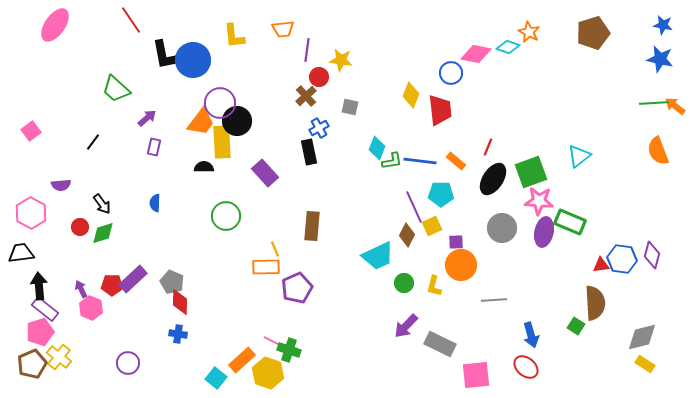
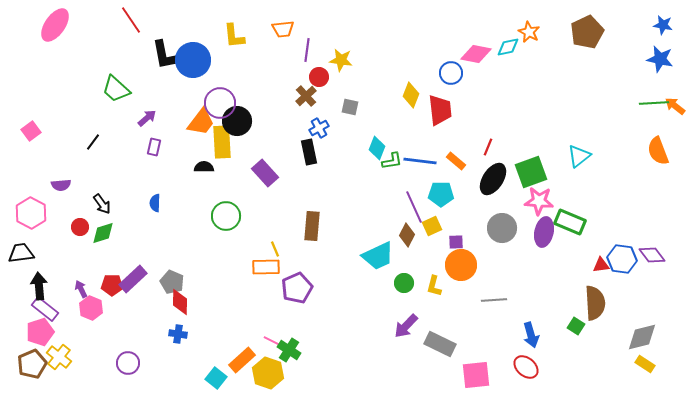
brown pentagon at (593, 33): moved 6 px left, 1 px up; rotated 8 degrees counterclockwise
cyan diamond at (508, 47): rotated 30 degrees counterclockwise
purple diamond at (652, 255): rotated 52 degrees counterclockwise
green cross at (289, 350): rotated 15 degrees clockwise
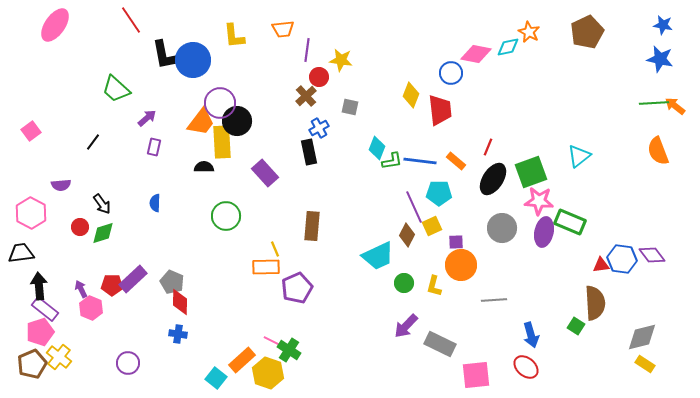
cyan pentagon at (441, 194): moved 2 px left, 1 px up
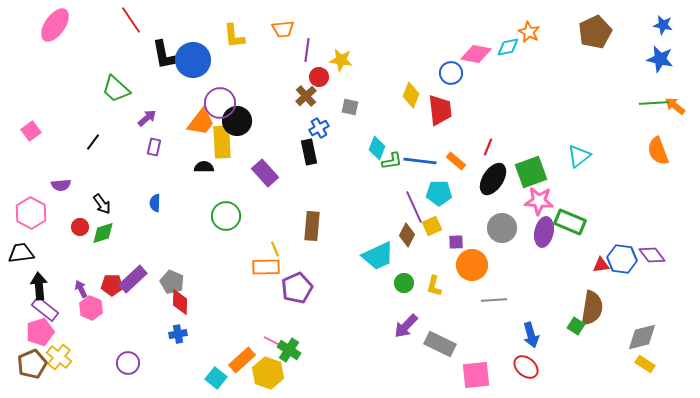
brown pentagon at (587, 32): moved 8 px right
orange circle at (461, 265): moved 11 px right
brown semicircle at (595, 303): moved 3 px left, 5 px down; rotated 12 degrees clockwise
blue cross at (178, 334): rotated 18 degrees counterclockwise
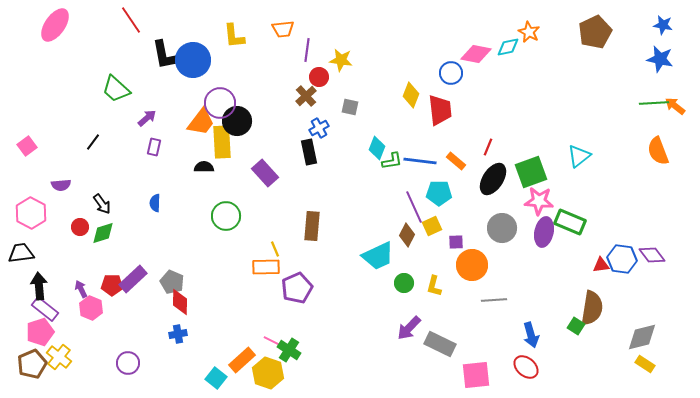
pink square at (31, 131): moved 4 px left, 15 px down
purple arrow at (406, 326): moved 3 px right, 2 px down
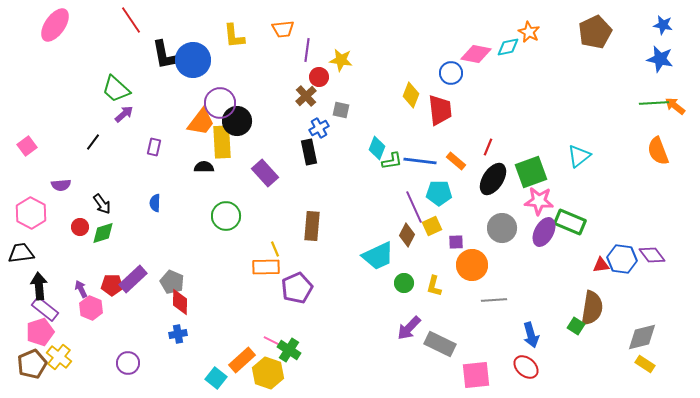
gray square at (350, 107): moved 9 px left, 3 px down
purple arrow at (147, 118): moved 23 px left, 4 px up
purple ellipse at (544, 232): rotated 16 degrees clockwise
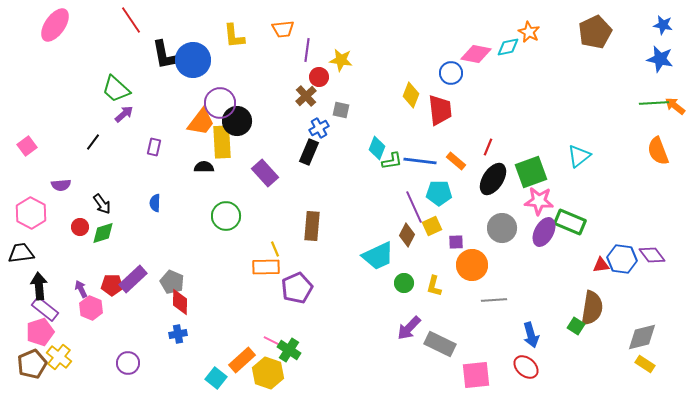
black rectangle at (309, 152): rotated 35 degrees clockwise
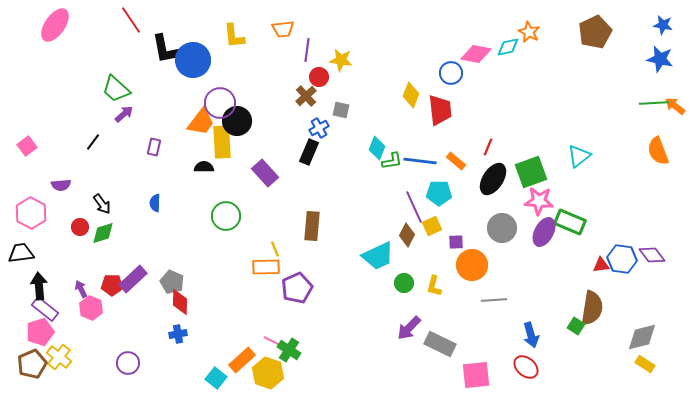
black L-shape at (165, 55): moved 6 px up
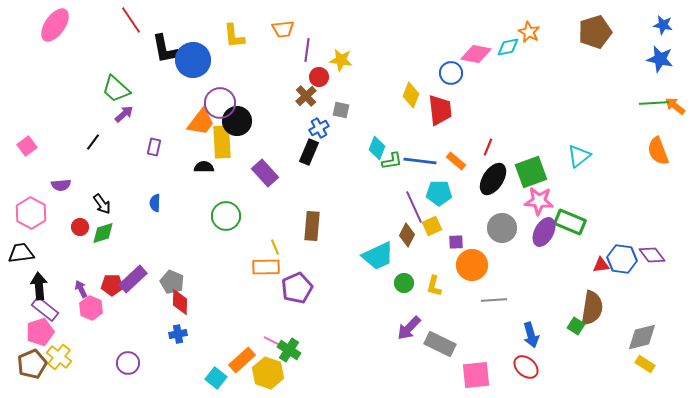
brown pentagon at (595, 32): rotated 8 degrees clockwise
yellow line at (275, 249): moved 2 px up
